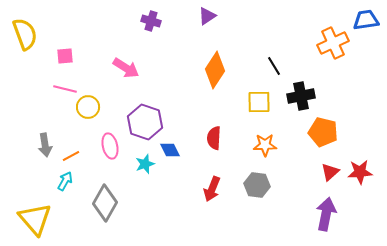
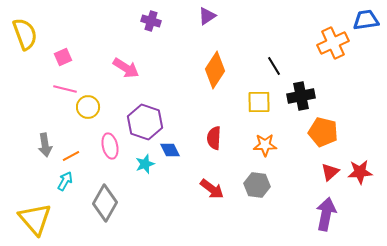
pink square: moved 2 px left, 1 px down; rotated 18 degrees counterclockwise
red arrow: rotated 75 degrees counterclockwise
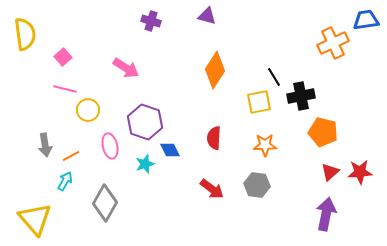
purple triangle: rotated 48 degrees clockwise
yellow semicircle: rotated 12 degrees clockwise
pink square: rotated 18 degrees counterclockwise
black line: moved 11 px down
yellow square: rotated 10 degrees counterclockwise
yellow circle: moved 3 px down
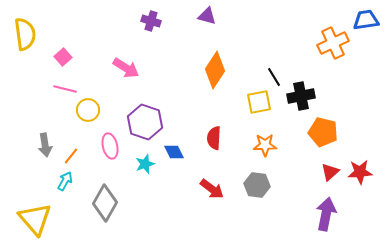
blue diamond: moved 4 px right, 2 px down
orange line: rotated 24 degrees counterclockwise
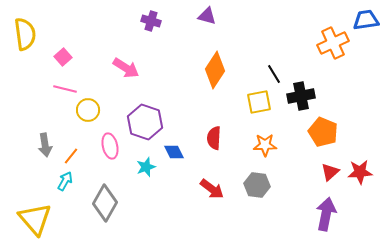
black line: moved 3 px up
orange pentagon: rotated 8 degrees clockwise
cyan star: moved 1 px right, 3 px down
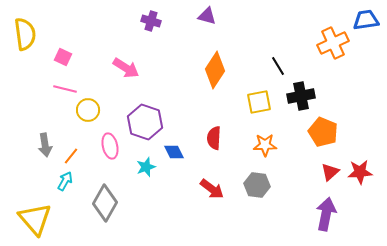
pink square: rotated 24 degrees counterclockwise
black line: moved 4 px right, 8 px up
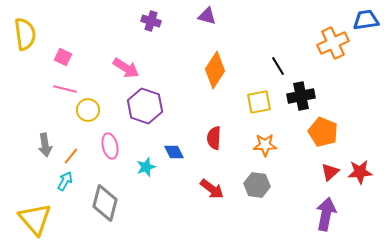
purple hexagon: moved 16 px up
gray diamond: rotated 15 degrees counterclockwise
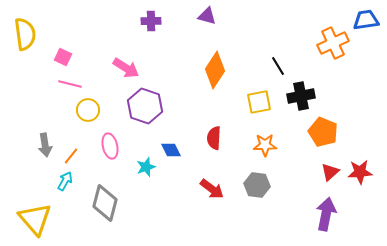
purple cross: rotated 18 degrees counterclockwise
pink line: moved 5 px right, 5 px up
blue diamond: moved 3 px left, 2 px up
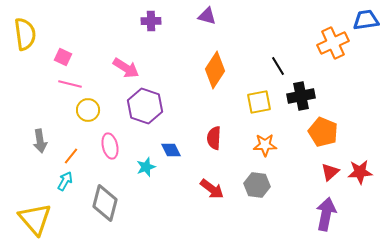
gray arrow: moved 5 px left, 4 px up
